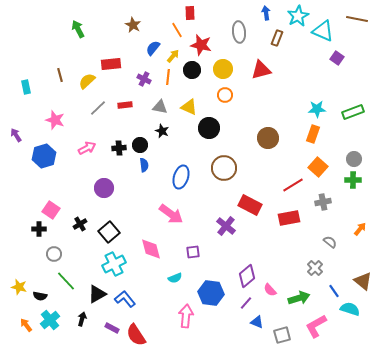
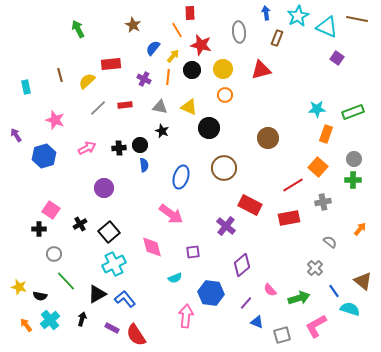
cyan triangle at (323, 31): moved 4 px right, 4 px up
orange rectangle at (313, 134): moved 13 px right
pink diamond at (151, 249): moved 1 px right, 2 px up
purple diamond at (247, 276): moved 5 px left, 11 px up
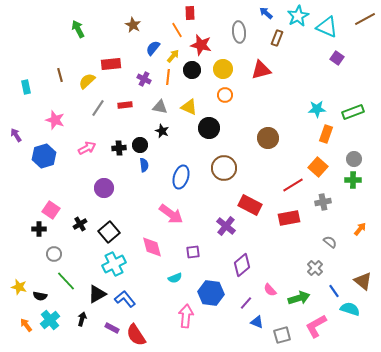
blue arrow at (266, 13): rotated 40 degrees counterclockwise
brown line at (357, 19): moved 8 px right; rotated 40 degrees counterclockwise
gray line at (98, 108): rotated 12 degrees counterclockwise
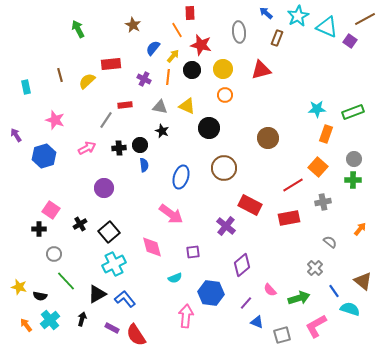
purple square at (337, 58): moved 13 px right, 17 px up
yellow triangle at (189, 107): moved 2 px left, 1 px up
gray line at (98, 108): moved 8 px right, 12 px down
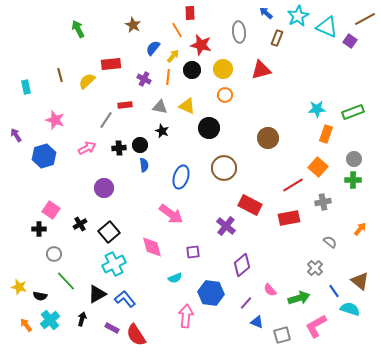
brown triangle at (363, 281): moved 3 px left
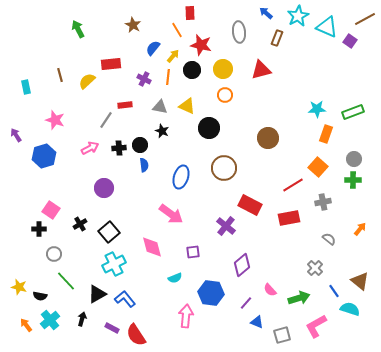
pink arrow at (87, 148): moved 3 px right
gray semicircle at (330, 242): moved 1 px left, 3 px up
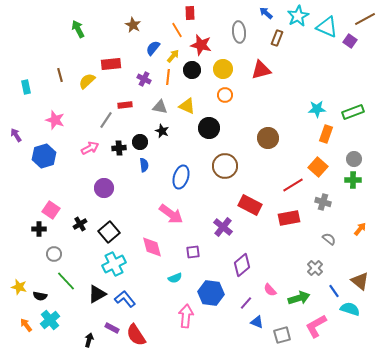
black circle at (140, 145): moved 3 px up
brown circle at (224, 168): moved 1 px right, 2 px up
gray cross at (323, 202): rotated 28 degrees clockwise
purple cross at (226, 226): moved 3 px left, 1 px down
black arrow at (82, 319): moved 7 px right, 21 px down
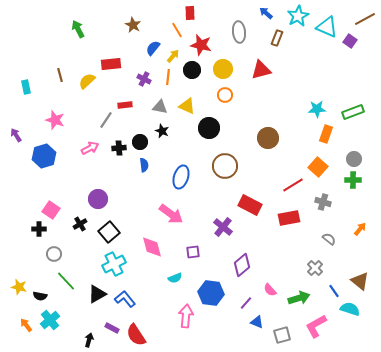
purple circle at (104, 188): moved 6 px left, 11 px down
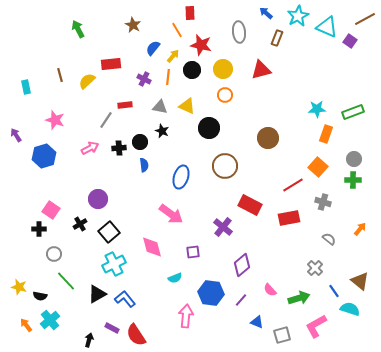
purple line at (246, 303): moved 5 px left, 3 px up
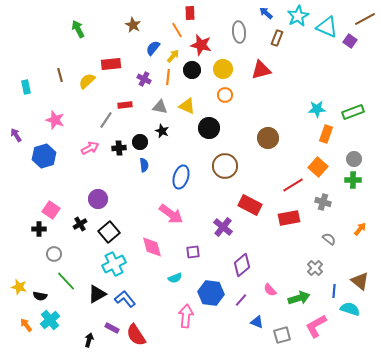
blue line at (334, 291): rotated 40 degrees clockwise
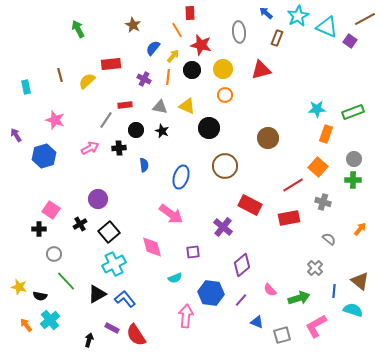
black circle at (140, 142): moved 4 px left, 12 px up
cyan semicircle at (350, 309): moved 3 px right, 1 px down
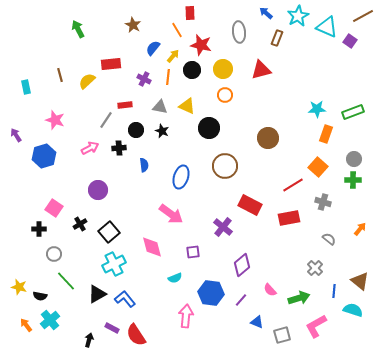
brown line at (365, 19): moved 2 px left, 3 px up
purple circle at (98, 199): moved 9 px up
pink square at (51, 210): moved 3 px right, 2 px up
